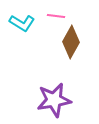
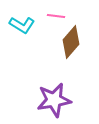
cyan L-shape: moved 2 px down
brown diamond: rotated 12 degrees clockwise
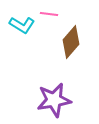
pink line: moved 7 px left, 2 px up
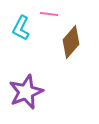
cyan L-shape: moved 1 px left, 3 px down; rotated 85 degrees clockwise
purple star: moved 28 px left, 8 px up; rotated 12 degrees counterclockwise
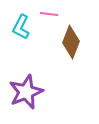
cyan L-shape: moved 1 px up
brown diamond: rotated 20 degrees counterclockwise
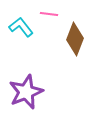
cyan L-shape: rotated 115 degrees clockwise
brown diamond: moved 4 px right, 3 px up
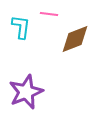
cyan L-shape: rotated 45 degrees clockwise
brown diamond: rotated 48 degrees clockwise
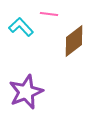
cyan L-shape: rotated 50 degrees counterclockwise
brown diamond: moved 1 px left, 2 px down; rotated 16 degrees counterclockwise
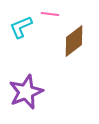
pink line: moved 1 px right
cyan L-shape: rotated 70 degrees counterclockwise
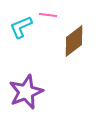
pink line: moved 2 px left, 1 px down
